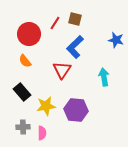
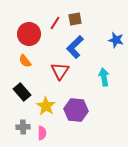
brown square: rotated 24 degrees counterclockwise
red triangle: moved 2 px left, 1 px down
yellow star: rotated 30 degrees counterclockwise
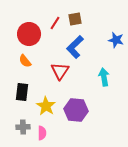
black rectangle: rotated 48 degrees clockwise
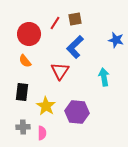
purple hexagon: moved 1 px right, 2 px down
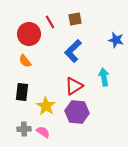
red line: moved 5 px left, 1 px up; rotated 64 degrees counterclockwise
blue L-shape: moved 2 px left, 4 px down
red triangle: moved 14 px right, 15 px down; rotated 24 degrees clockwise
gray cross: moved 1 px right, 2 px down
pink semicircle: moved 1 px right, 1 px up; rotated 56 degrees counterclockwise
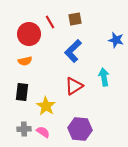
orange semicircle: rotated 64 degrees counterclockwise
purple hexagon: moved 3 px right, 17 px down
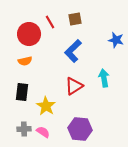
cyan arrow: moved 1 px down
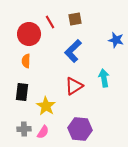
orange semicircle: moved 1 px right; rotated 104 degrees clockwise
pink semicircle: rotated 88 degrees clockwise
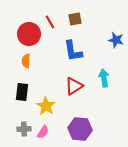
blue L-shape: rotated 55 degrees counterclockwise
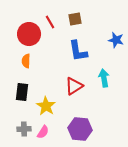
blue L-shape: moved 5 px right
